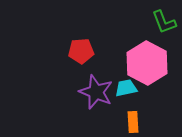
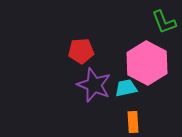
purple star: moved 2 px left, 7 px up
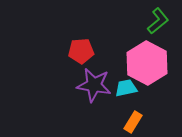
green L-shape: moved 6 px left, 1 px up; rotated 108 degrees counterclockwise
purple star: rotated 12 degrees counterclockwise
orange rectangle: rotated 35 degrees clockwise
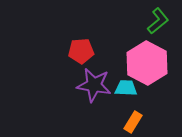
cyan trapezoid: rotated 15 degrees clockwise
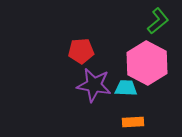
orange rectangle: rotated 55 degrees clockwise
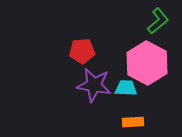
red pentagon: moved 1 px right
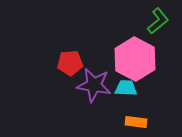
red pentagon: moved 12 px left, 12 px down
pink hexagon: moved 12 px left, 4 px up
orange rectangle: moved 3 px right; rotated 10 degrees clockwise
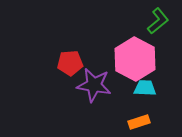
cyan trapezoid: moved 19 px right
orange rectangle: moved 3 px right; rotated 25 degrees counterclockwise
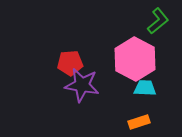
purple star: moved 12 px left
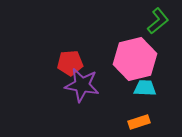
pink hexagon: rotated 18 degrees clockwise
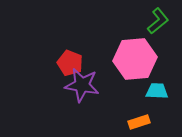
pink hexagon: rotated 9 degrees clockwise
red pentagon: rotated 25 degrees clockwise
cyan trapezoid: moved 12 px right, 3 px down
